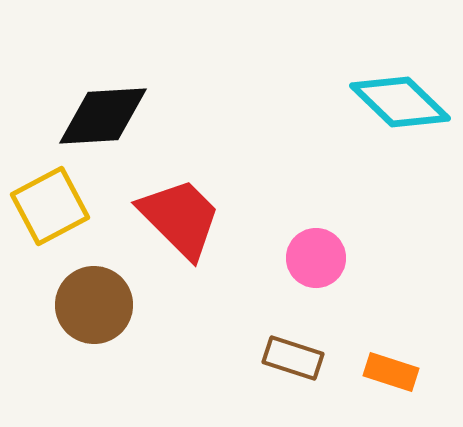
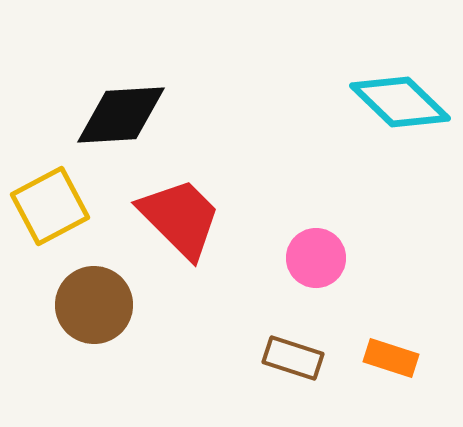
black diamond: moved 18 px right, 1 px up
orange rectangle: moved 14 px up
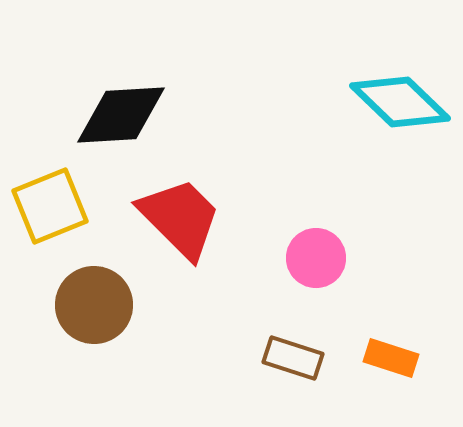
yellow square: rotated 6 degrees clockwise
